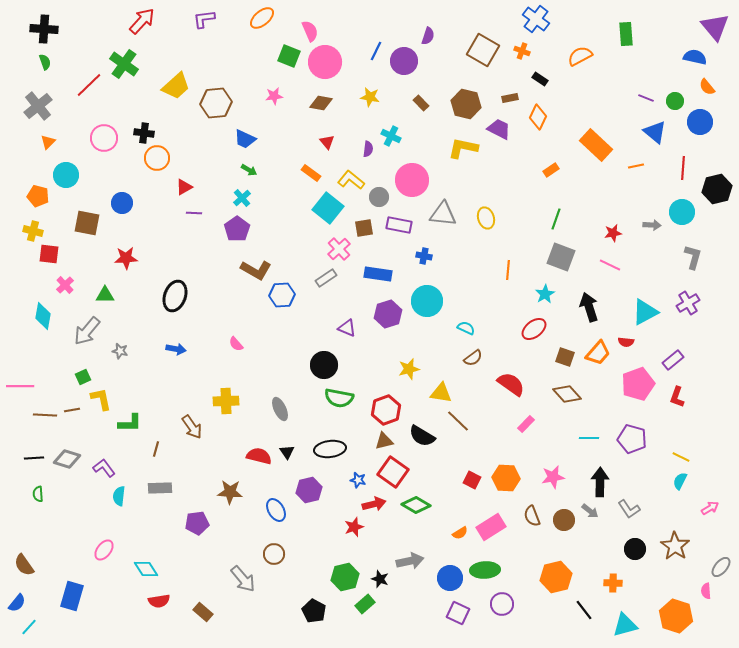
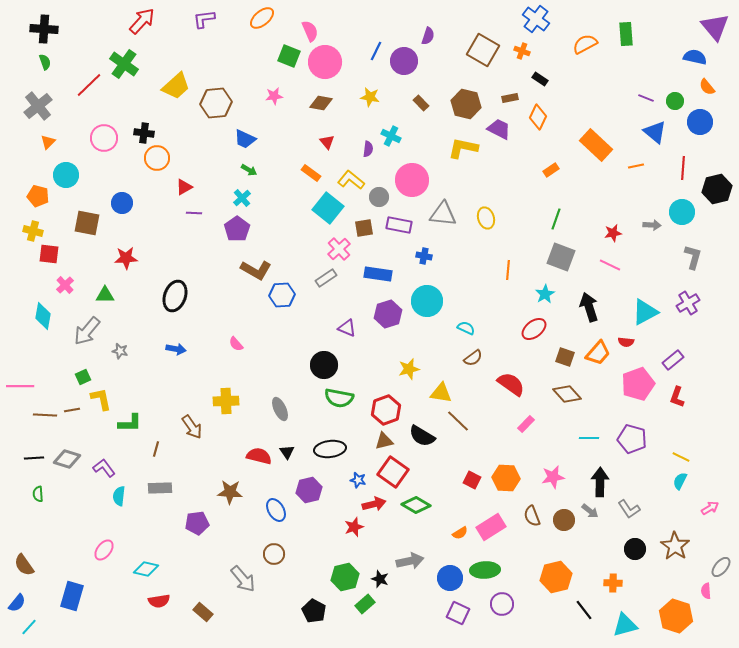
orange semicircle at (580, 56): moved 5 px right, 12 px up
cyan diamond at (146, 569): rotated 45 degrees counterclockwise
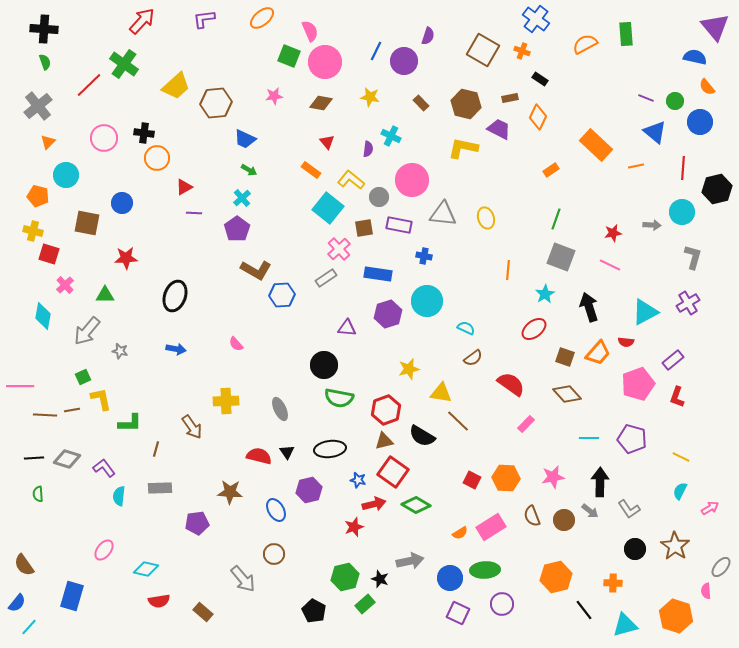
orange rectangle at (311, 173): moved 3 px up
red square at (49, 254): rotated 10 degrees clockwise
purple triangle at (347, 328): rotated 18 degrees counterclockwise
cyan semicircle at (680, 481): moved 10 px down
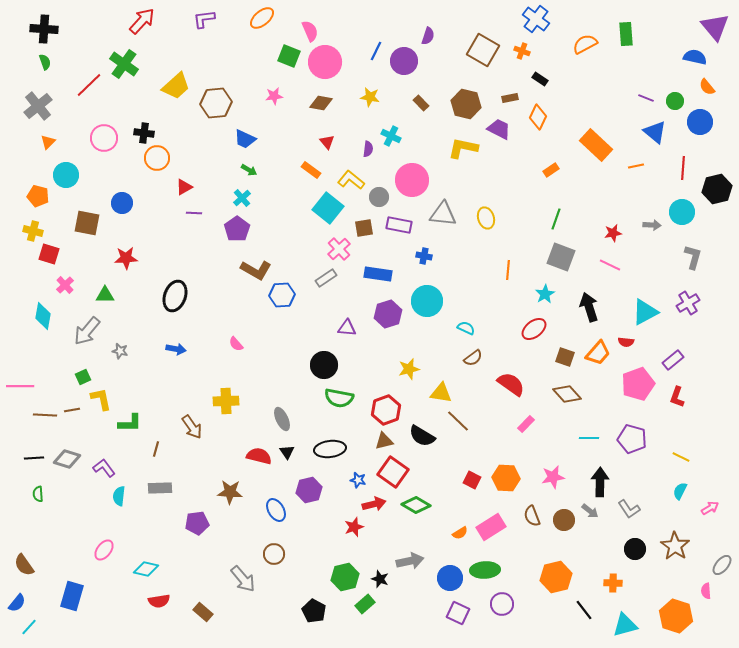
gray ellipse at (280, 409): moved 2 px right, 10 px down
gray ellipse at (721, 567): moved 1 px right, 2 px up
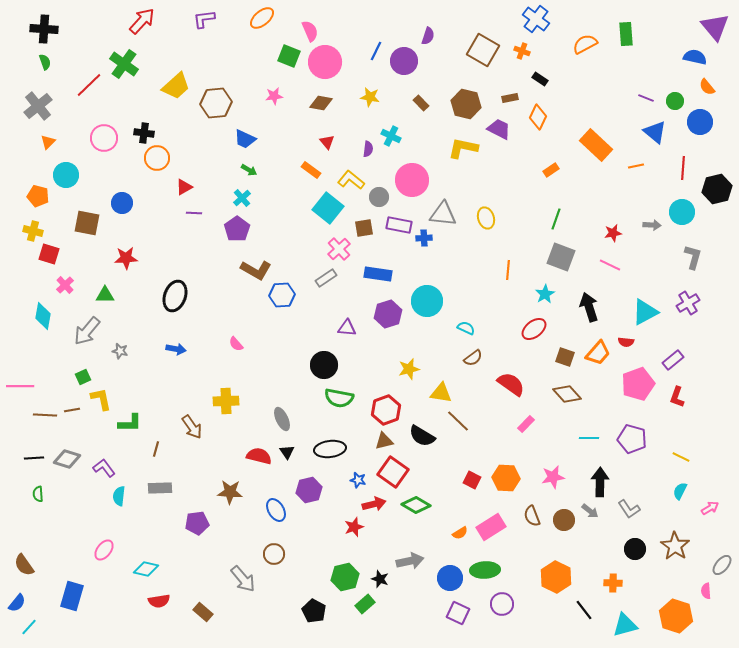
blue cross at (424, 256): moved 18 px up; rotated 14 degrees counterclockwise
orange hexagon at (556, 577): rotated 20 degrees counterclockwise
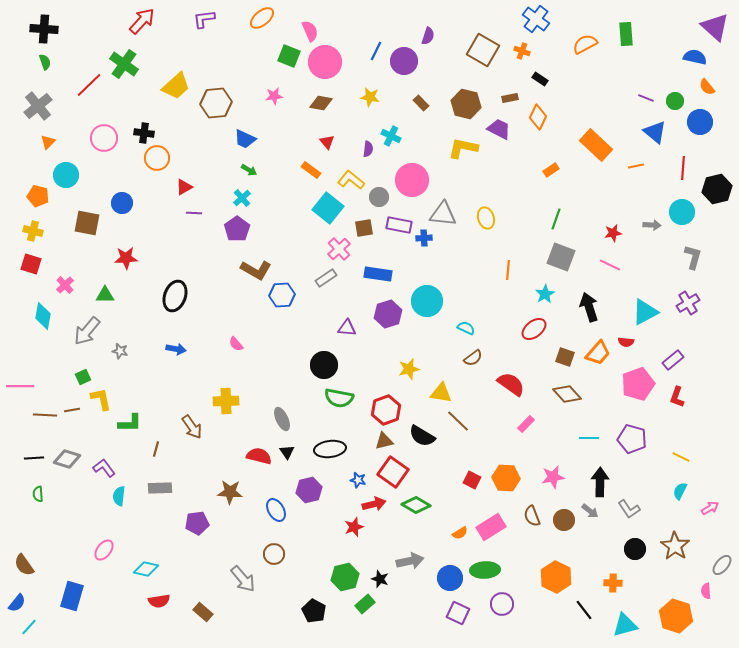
purple triangle at (715, 27): rotated 8 degrees counterclockwise
red square at (49, 254): moved 18 px left, 10 px down
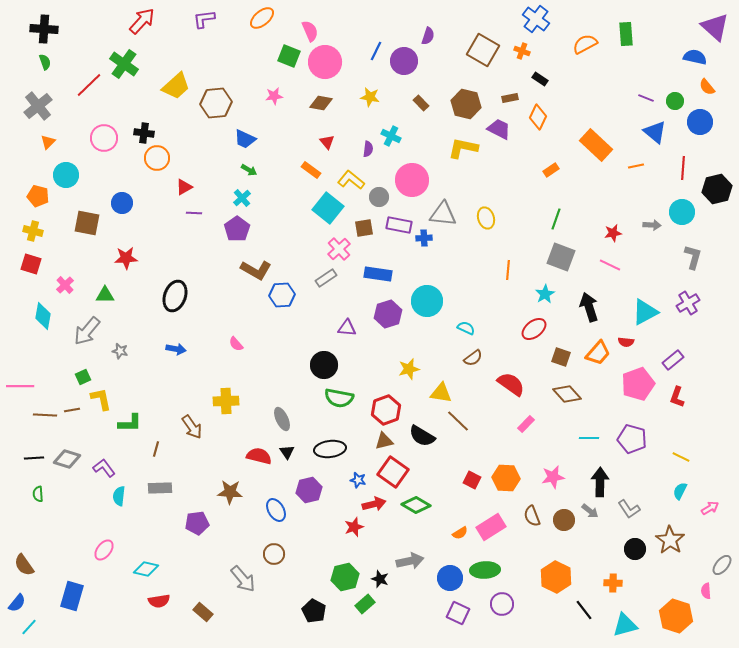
brown square at (565, 357): moved 4 px left
brown star at (675, 546): moved 5 px left, 6 px up
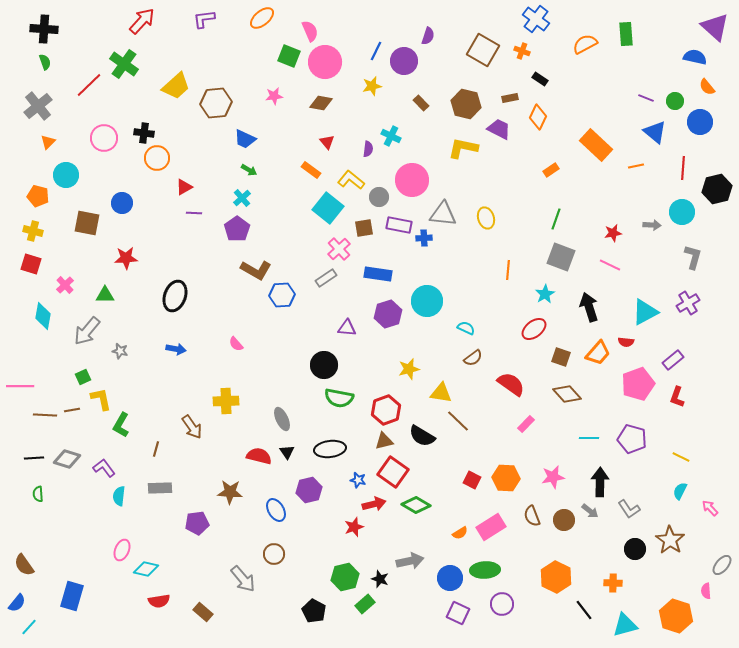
yellow star at (370, 97): moved 2 px right, 11 px up; rotated 24 degrees counterclockwise
green L-shape at (130, 423): moved 9 px left, 2 px down; rotated 120 degrees clockwise
pink arrow at (710, 508): rotated 102 degrees counterclockwise
pink ellipse at (104, 550): moved 18 px right; rotated 15 degrees counterclockwise
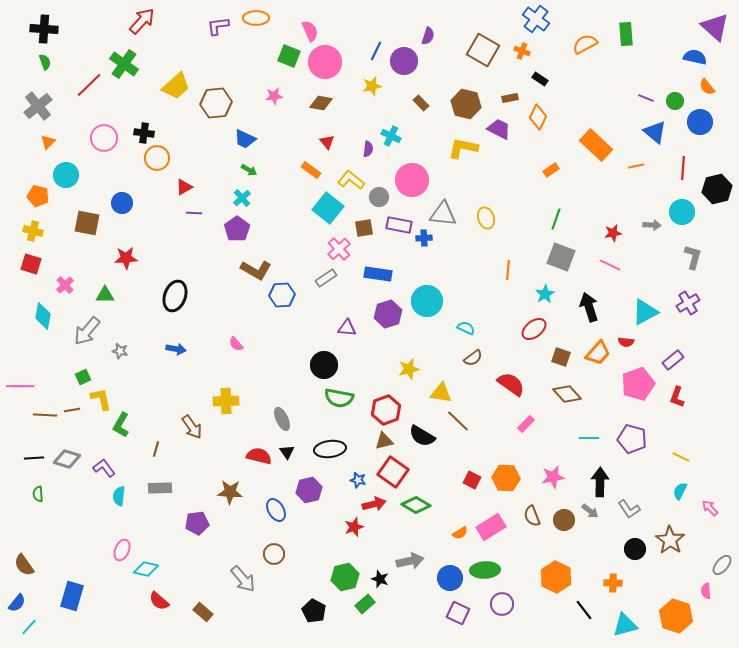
orange ellipse at (262, 18): moved 6 px left; rotated 40 degrees clockwise
purple L-shape at (204, 19): moved 14 px right, 7 px down
red semicircle at (159, 601): rotated 50 degrees clockwise
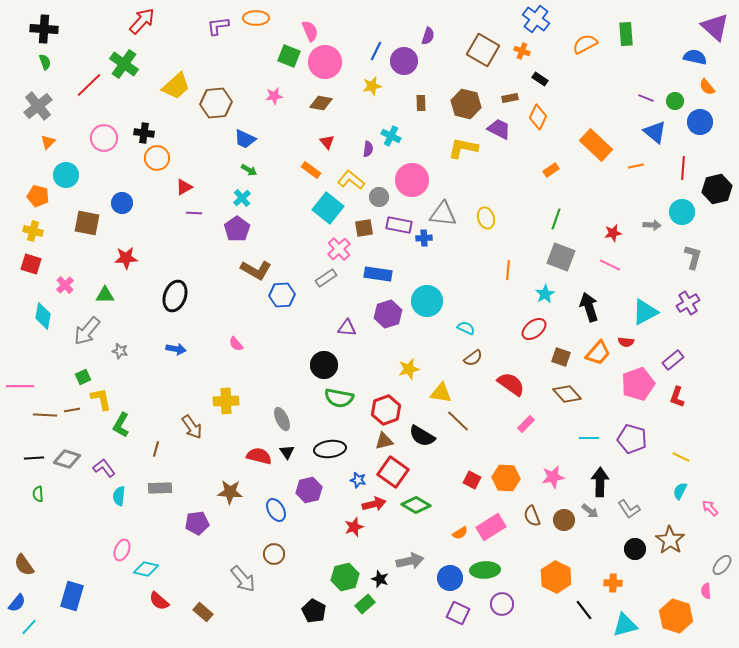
brown rectangle at (421, 103): rotated 42 degrees clockwise
